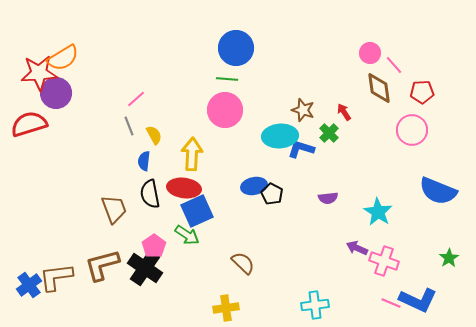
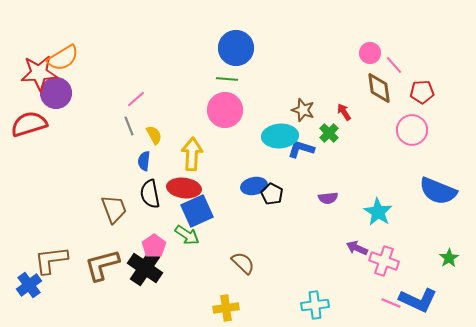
brown L-shape at (56, 277): moved 5 px left, 17 px up
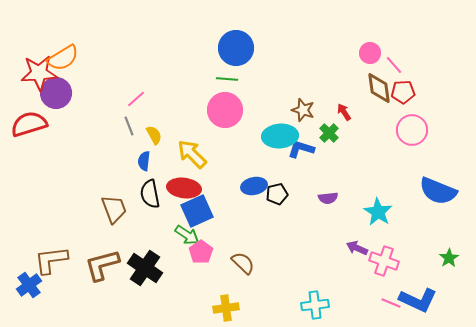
red pentagon at (422, 92): moved 19 px left
yellow arrow at (192, 154): rotated 48 degrees counterclockwise
black pentagon at (272, 194): moved 5 px right; rotated 30 degrees clockwise
pink pentagon at (154, 246): moved 47 px right, 6 px down
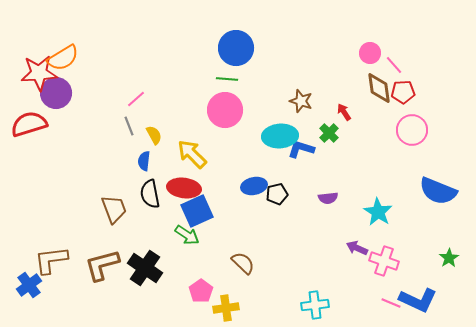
brown star at (303, 110): moved 2 px left, 9 px up
pink pentagon at (201, 252): moved 39 px down
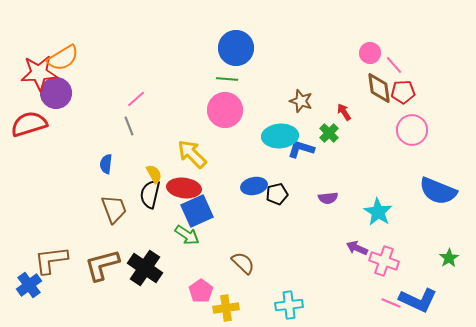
yellow semicircle at (154, 135): moved 39 px down
blue semicircle at (144, 161): moved 38 px left, 3 px down
black semicircle at (150, 194): rotated 24 degrees clockwise
cyan cross at (315, 305): moved 26 px left
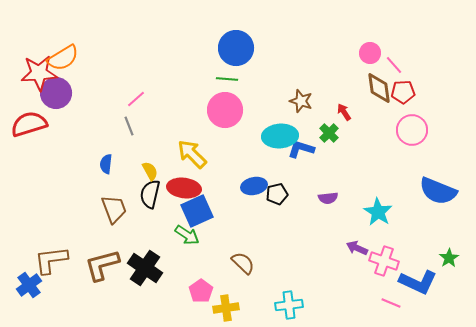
yellow semicircle at (154, 174): moved 4 px left, 3 px up
blue L-shape at (418, 300): moved 18 px up
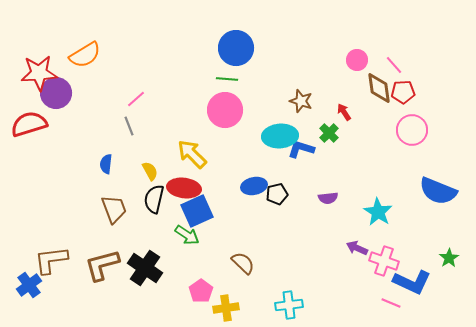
pink circle at (370, 53): moved 13 px left, 7 px down
orange semicircle at (63, 58): moved 22 px right, 3 px up
black semicircle at (150, 194): moved 4 px right, 5 px down
blue L-shape at (418, 282): moved 6 px left
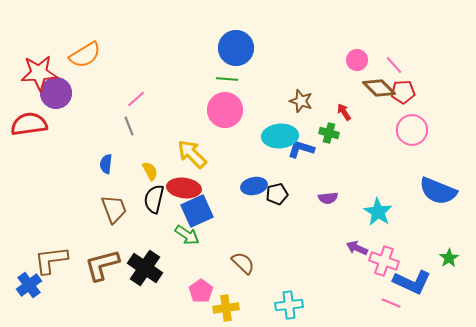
brown diamond at (379, 88): rotated 36 degrees counterclockwise
red semicircle at (29, 124): rotated 9 degrees clockwise
green cross at (329, 133): rotated 30 degrees counterclockwise
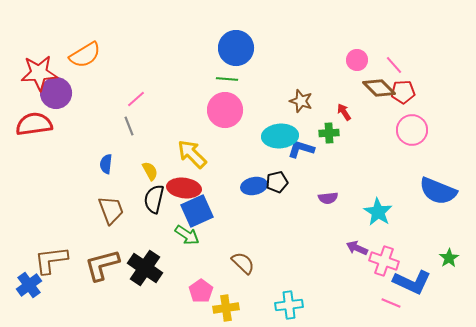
red semicircle at (29, 124): moved 5 px right
green cross at (329, 133): rotated 18 degrees counterclockwise
black pentagon at (277, 194): moved 12 px up
brown trapezoid at (114, 209): moved 3 px left, 1 px down
